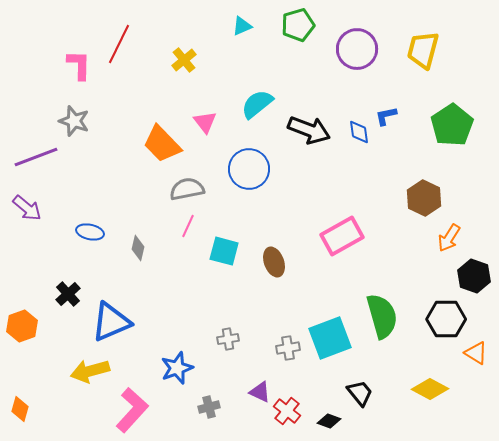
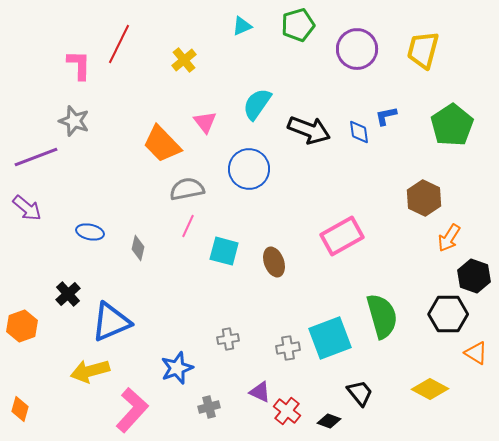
cyan semicircle at (257, 104): rotated 16 degrees counterclockwise
black hexagon at (446, 319): moved 2 px right, 5 px up
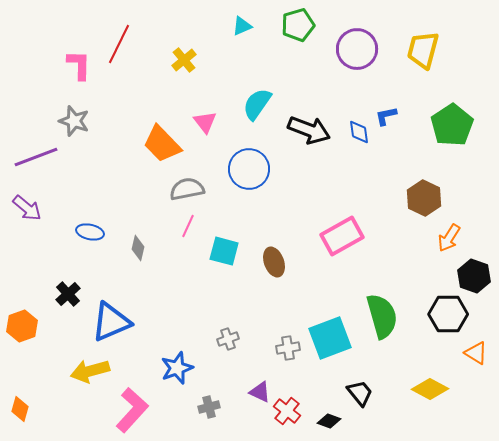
gray cross at (228, 339): rotated 10 degrees counterclockwise
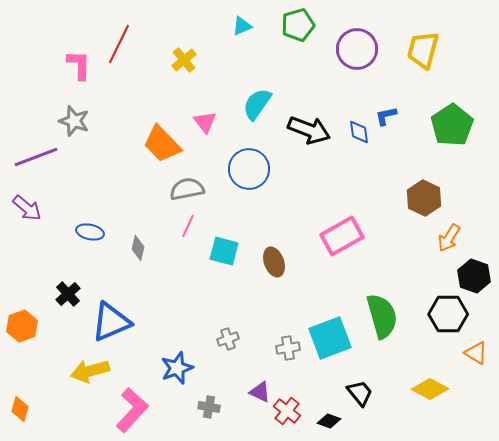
gray cross at (209, 407): rotated 25 degrees clockwise
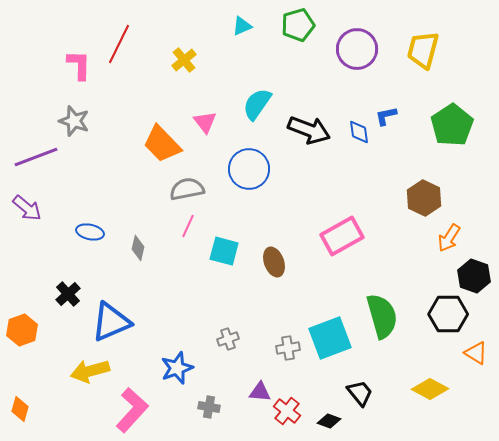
orange hexagon at (22, 326): moved 4 px down
purple triangle at (260, 392): rotated 20 degrees counterclockwise
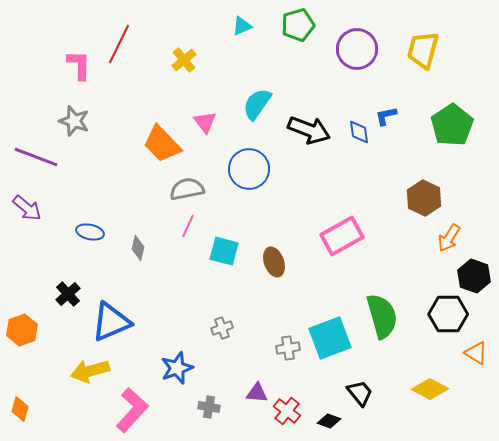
purple line at (36, 157): rotated 42 degrees clockwise
gray cross at (228, 339): moved 6 px left, 11 px up
purple triangle at (260, 392): moved 3 px left, 1 px down
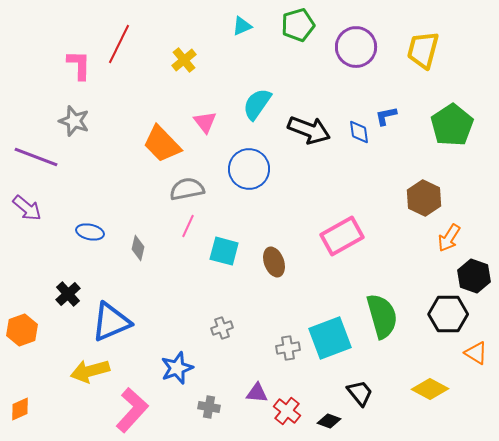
purple circle at (357, 49): moved 1 px left, 2 px up
orange diamond at (20, 409): rotated 50 degrees clockwise
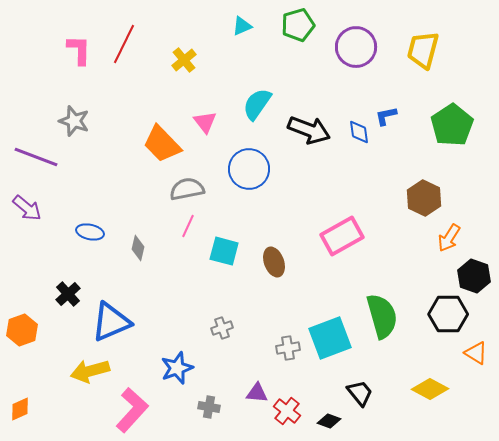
red line at (119, 44): moved 5 px right
pink L-shape at (79, 65): moved 15 px up
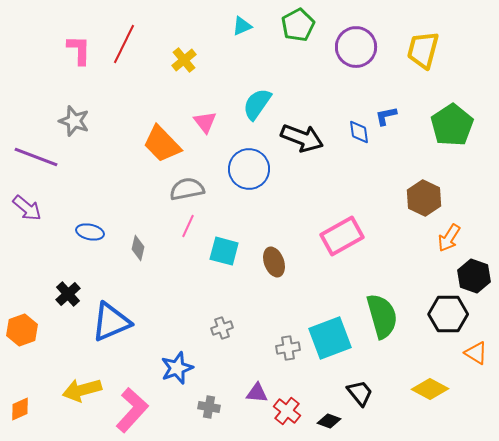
green pentagon at (298, 25): rotated 12 degrees counterclockwise
black arrow at (309, 130): moved 7 px left, 8 px down
yellow arrow at (90, 371): moved 8 px left, 19 px down
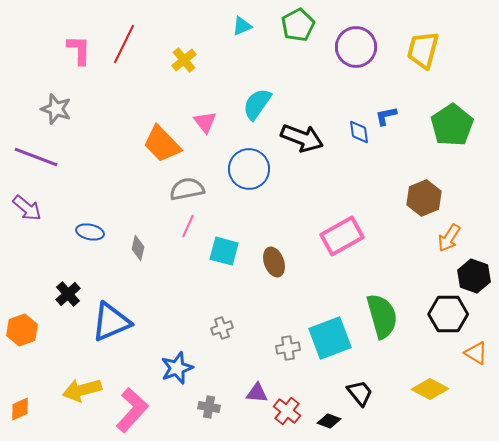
gray star at (74, 121): moved 18 px left, 12 px up
brown hexagon at (424, 198): rotated 12 degrees clockwise
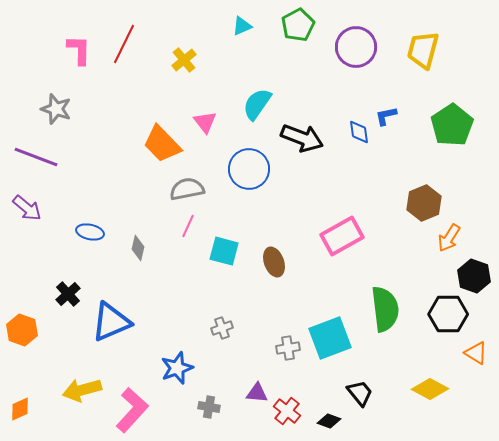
brown hexagon at (424, 198): moved 5 px down
green semicircle at (382, 316): moved 3 px right, 7 px up; rotated 9 degrees clockwise
orange hexagon at (22, 330): rotated 20 degrees counterclockwise
